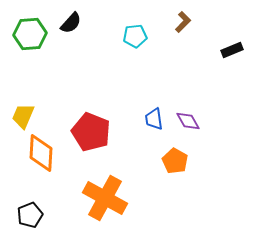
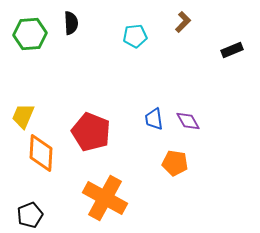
black semicircle: rotated 45 degrees counterclockwise
orange pentagon: moved 2 px down; rotated 20 degrees counterclockwise
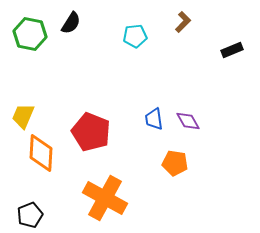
black semicircle: rotated 35 degrees clockwise
green hexagon: rotated 16 degrees clockwise
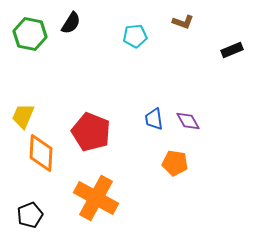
brown L-shape: rotated 65 degrees clockwise
orange cross: moved 9 px left
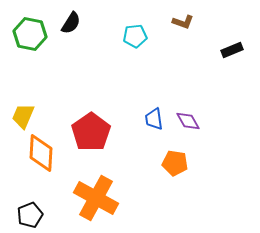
red pentagon: rotated 15 degrees clockwise
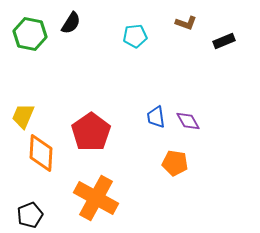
brown L-shape: moved 3 px right, 1 px down
black rectangle: moved 8 px left, 9 px up
blue trapezoid: moved 2 px right, 2 px up
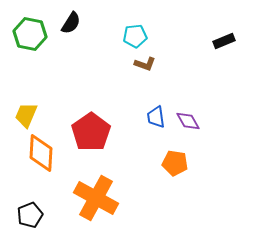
brown L-shape: moved 41 px left, 41 px down
yellow trapezoid: moved 3 px right, 1 px up
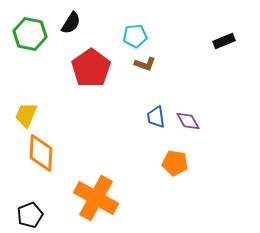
red pentagon: moved 64 px up
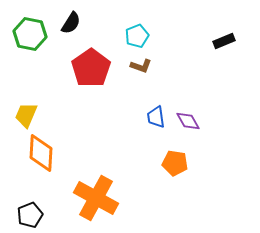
cyan pentagon: moved 2 px right; rotated 15 degrees counterclockwise
brown L-shape: moved 4 px left, 2 px down
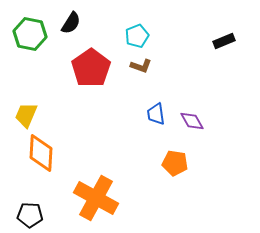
blue trapezoid: moved 3 px up
purple diamond: moved 4 px right
black pentagon: rotated 25 degrees clockwise
